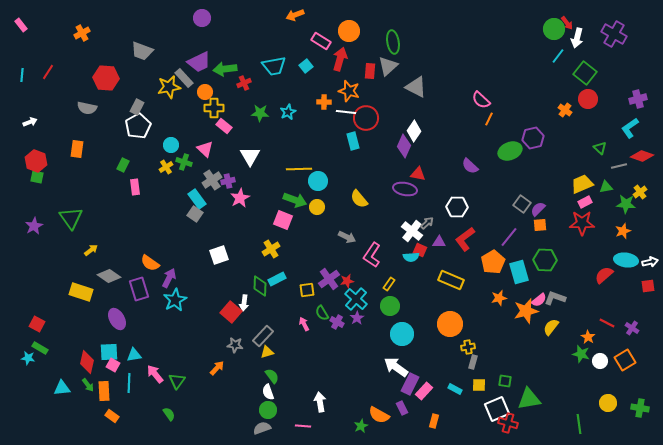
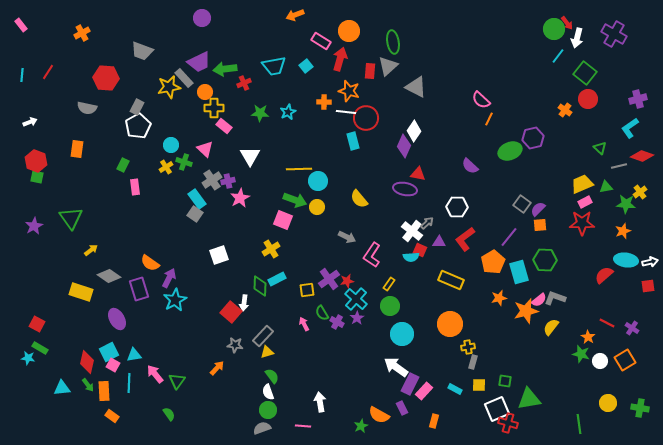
cyan square at (109, 352): rotated 24 degrees counterclockwise
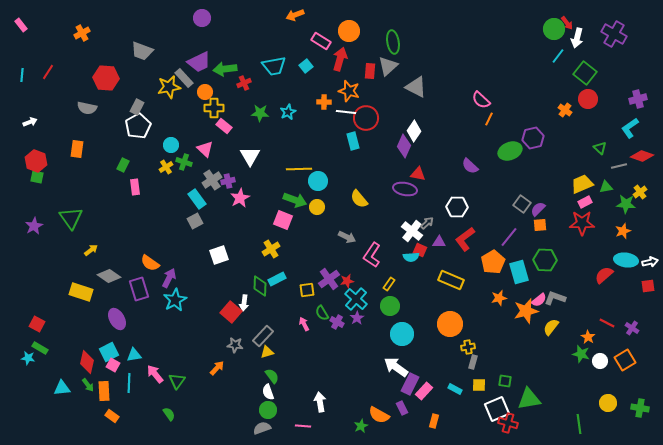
gray square at (195, 214): moved 7 px down; rotated 28 degrees clockwise
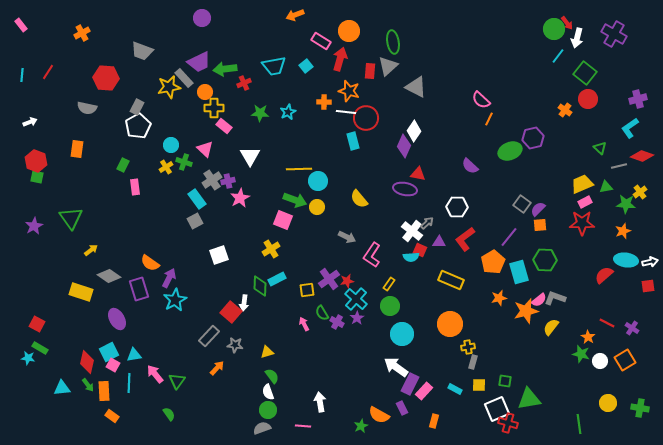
gray rectangle at (263, 336): moved 54 px left
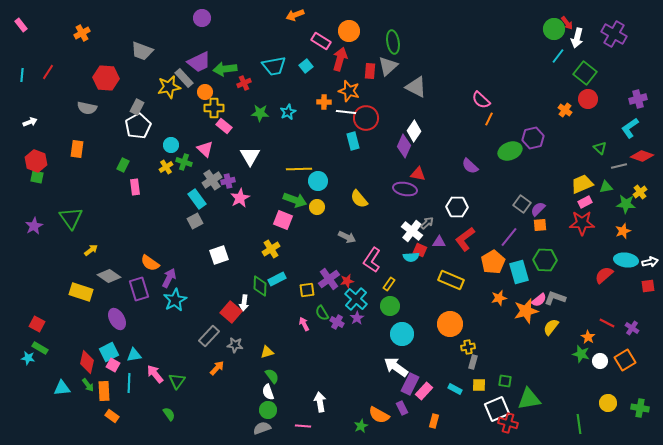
pink L-shape at (372, 255): moved 5 px down
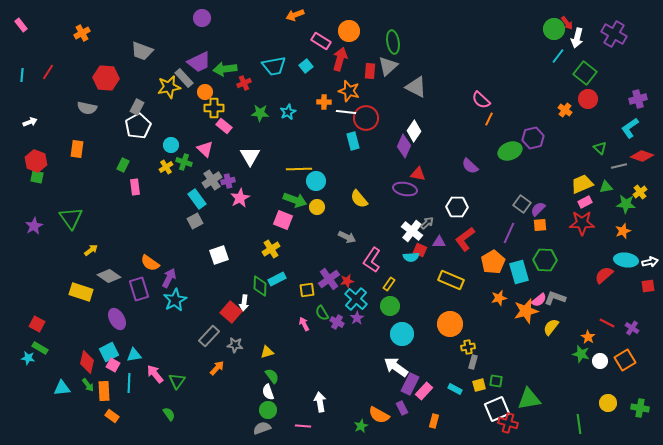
cyan circle at (318, 181): moved 2 px left
purple line at (509, 237): moved 4 px up; rotated 15 degrees counterclockwise
green square at (505, 381): moved 9 px left
yellow square at (479, 385): rotated 16 degrees counterclockwise
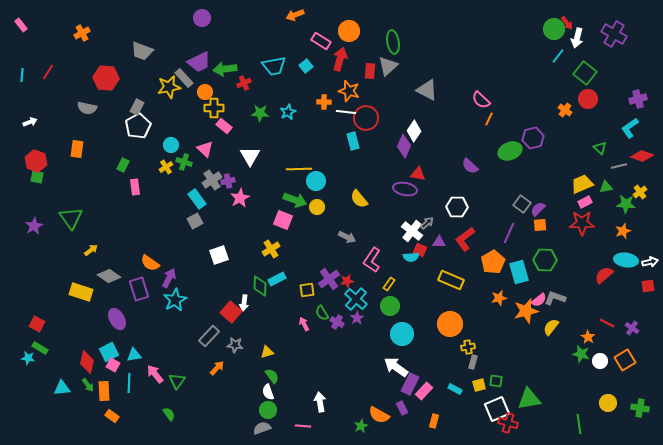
gray triangle at (416, 87): moved 11 px right, 3 px down
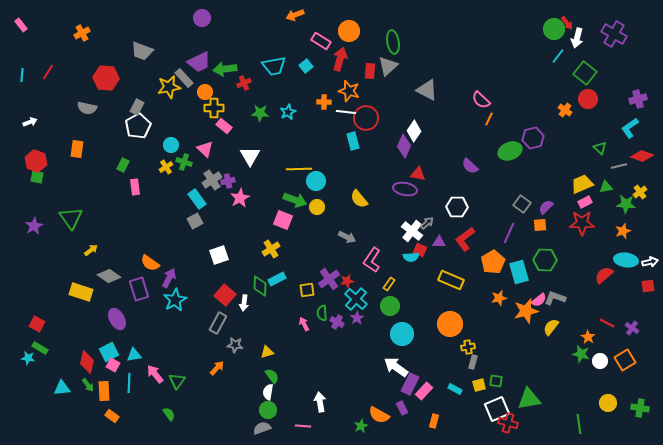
purple semicircle at (538, 209): moved 8 px right, 2 px up
red square at (231, 312): moved 6 px left, 17 px up
green semicircle at (322, 313): rotated 28 degrees clockwise
gray rectangle at (209, 336): moved 9 px right, 13 px up; rotated 15 degrees counterclockwise
white semicircle at (268, 392): rotated 28 degrees clockwise
